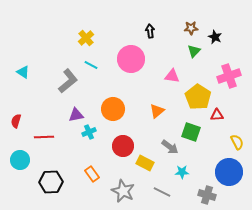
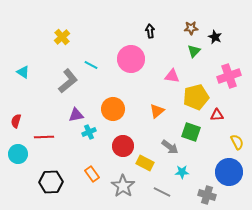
yellow cross: moved 24 px left, 1 px up
yellow pentagon: moved 2 px left; rotated 25 degrees clockwise
cyan circle: moved 2 px left, 6 px up
gray star: moved 5 px up; rotated 10 degrees clockwise
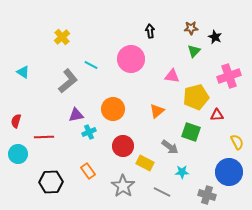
orange rectangle: moved 4 px left, 3 px up
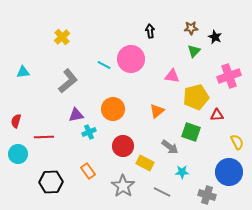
cyan line: moved 13 px right
cyan triangle: rotated 40 degrees counterclockwise
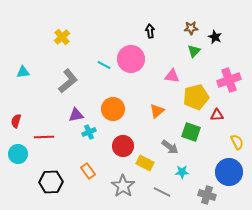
pink cross: moved 4 px down
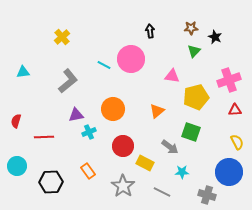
red triangle: moved 18 px right, 5 px up
cyan circle: moved 1 px left, 12 px down
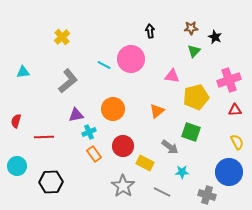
orange rectangle: moved 6 px right, 17 px up
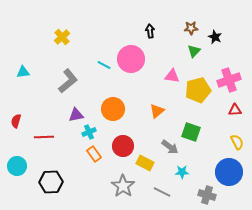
yellow pentagon: moved 2 px right, 7 px up
